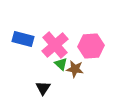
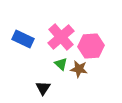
blue rectangle: rotated 10 degrees clockwise
pink cross: moved 6 px right, 8 px up
brown star: moved 4 px right
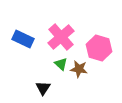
pink hexagon: moved 8 px right, 2 px down; rotated 20 degrees clockwise
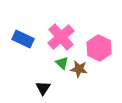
pink hexagon: rotated 10 degrees clockwise
green triangle: moved 1 px right, 1 px up
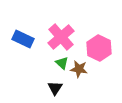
black triangle: moved 12 px right
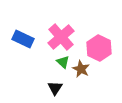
green triangle: moved 1 px right, 1 px up
brown star: moved 2 px right; rotated 18 degrees clockwise
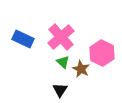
pink hexagon: moved 3 px right, 5 px down
black triangle: moved 5 px right, 2 px down
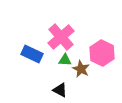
blue rectangle: moved 9 px right, 15 px down
green triangle: moved 2 px right, 2 px up; rotated 40 degrees counterclockwise
black triangle: rotated 35 degrees counterclockwise
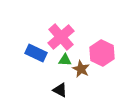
blue rectangle: moved 4 px right, 1 px up
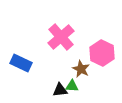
blue rectangle: moved 15 px left, 10 px down
green triangle: moved 7 px right, 26 px down
black triangle: rotated 35 degrees counterclockwise
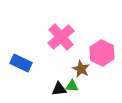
black triangle: moved 1 px left, 1 px up
